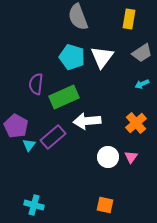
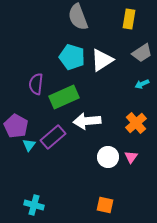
white triangle: moved 3 px down; rotated 20 degrees clockwise
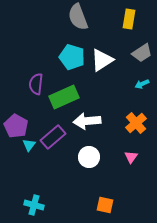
white circle: moved 19 px left
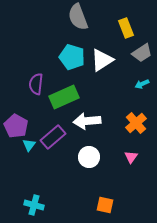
yellow rectangle: moved 3 px left, 9 px down; rotated 30 degrees counterclockwise
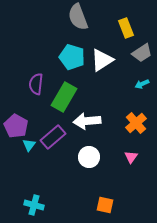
green rectangle: rotated 36 degrees counterclockwise
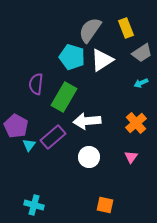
gray semicircle: moved 12 px right, 13 px down; rotated 56 degrees clockwise
cyan arrow: moved 1 px left, 1 px up
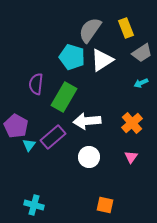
orange cross: moved 4 px left
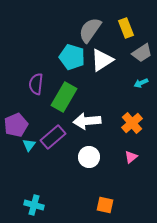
purple pentagon: moved 1 px up; rotated 20 degrees clockwise
pink triangle: rotated 16 degrees clockwise
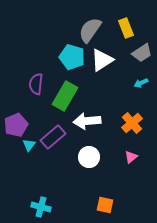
green rectangle: moved 1 px right, 1 px up
cyan cross: moved 7 px right, 2 px down
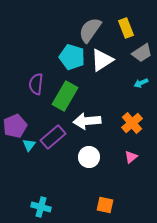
purple pentagon: moved 1 px left, 1 px down
